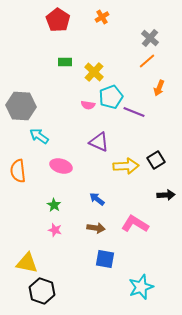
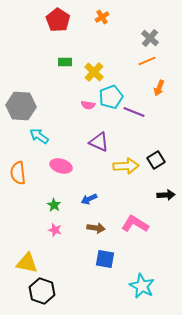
orange line: rotated 18 degrees clockwise
orange semicircle: moved 2 px down
blue arrow: moved 8 px left; rotated 63 degrees counterclockwise
cyan star: moved 1 px right, 1 px up; rotated 25 degrees counterclockwise
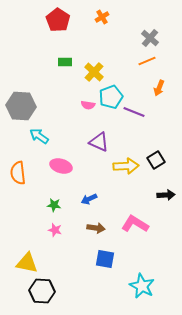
green star: rotated 24 degrees counterclockwise
black hexagon: rotated 15 degrees counterclockwise
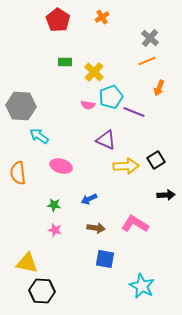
purple triangle: moved 7 px right, 2 px up
